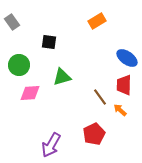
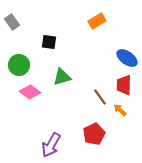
pink diamond: moved 1 px up; rotated 40 degrees clockwise
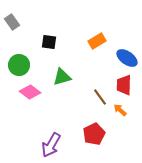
orange rectangle: moved 20 px down
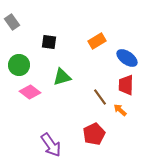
red trapezoid: moved 2 px right
purple arrow: rotated 65 degrees counterclockwise
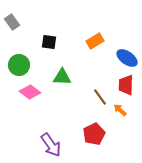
orange rectangle: moved 2 px left
green triangle: rotated 18 degrees clockwise
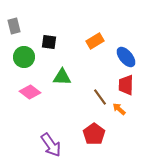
gray rectangle: moved 2 px right, 4 px down; rotated 21 degrees clockwise
blue ellipse: moved 1 px left, 1 px up; rotated 15 degrees clockwise
green circle: moved 5 px right, 8 px up
orange arrow: moved 1 px left, 1 px up
red pentagon: rotated 10 degrees counterclockwise
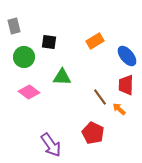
blue ellipse: moved 1 px right, 1 px up
pink diamond: moved 1 px left
red pentagon: moved 1 px left, 1 px up; rotated 10 degrees counterclockwise
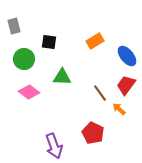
green circle: moved 2 px down
red trapezoid: rotated 35 degrees clockwise
brown line: moved 4 px up
purple arrow: moved 3 px right, 1 px down; rotated 15 degrees clockwise
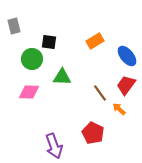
green circle: moved 8 px right
pink diamond: rotated 35 degrees counterclockwise
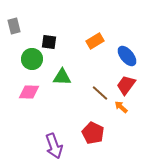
brown line: rotated 12 degrees counterclockwise
orange arrow: moved 2 px right, 2 px up
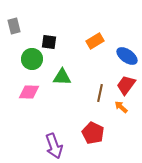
blue ellipse: rotated 15 degrees counterclockwise
brown line: rotated 60 degrees clockwise
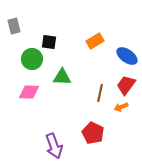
orange arrow: rotated 64 degrees counterclockwise
